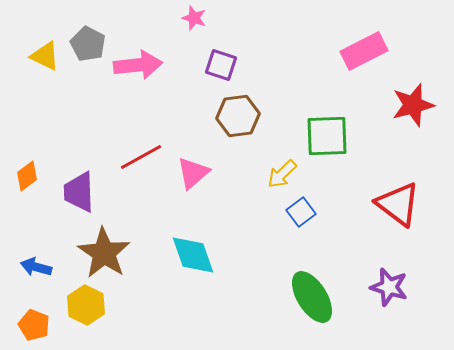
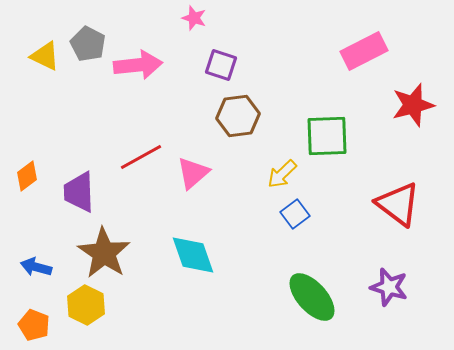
blue square: moved 6 px left, 2 px down
green ellipse: rotated 10 degrees counterclockwise
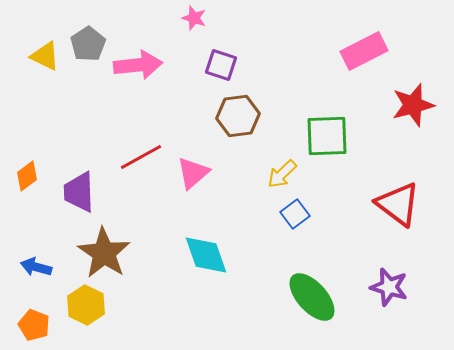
gray pentagon: rotated 12 degrees clockwise
cyan diamond: moved 13 px right
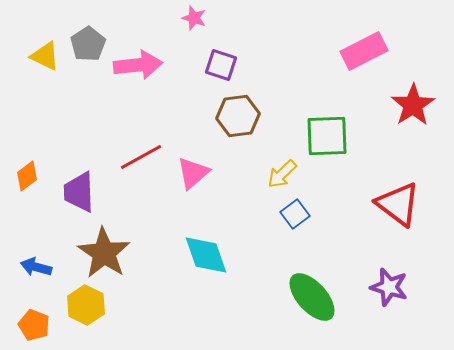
red star: rotated 18 degrees counterclockwise
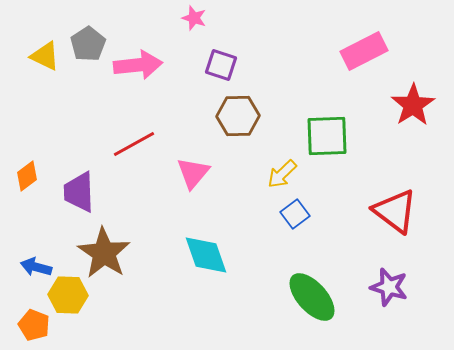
brown hexagon: rotated 6 degrees clockwise
red line: moved 7 px left, 13 px up
pink triangle: rotated 9 degrees counterclockwise
red triangle: moved 3 px left, 7 px down
yellow hexagon: moved 18 px left, 10 px up; rotated 24 degrees counterclockwise
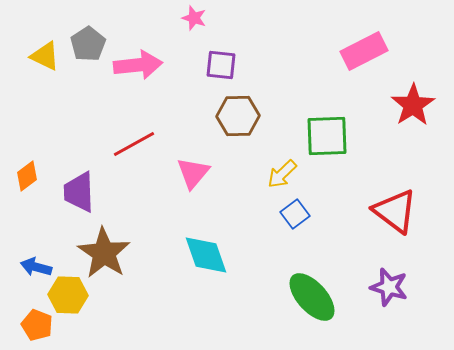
purple square: rotated 12 degrees counterclockwise
orange pentagon: moved 3 px right
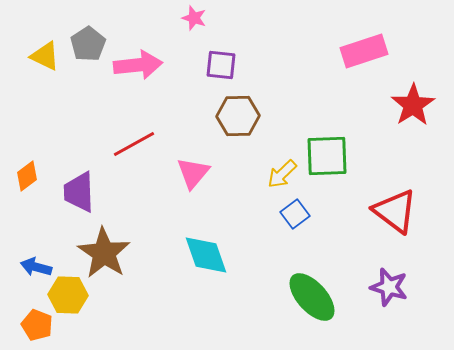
pink rectangle: rotated 9 degrees clockwise
green square: moved 20 px down
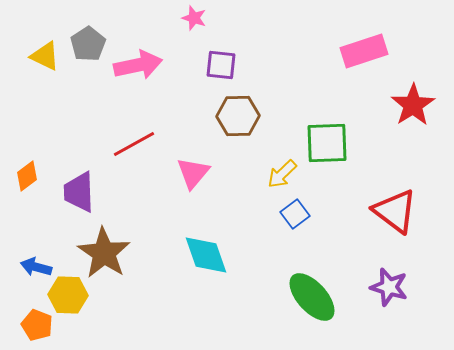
pink arrow: rotated 6 degrees counterclockwise
green square: moved 13 px up
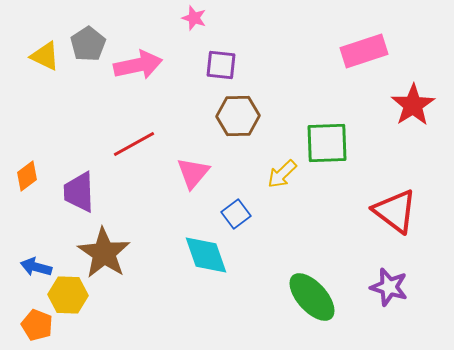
blue square: moved 59 px left
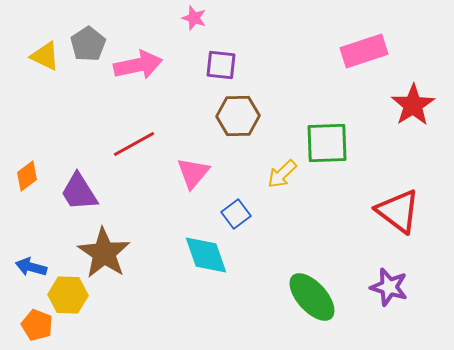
purple trapezoid: rotated 30 degrees counterclockwise
red triangle: moved 3 px right
blue arrow: moved 5 px left
